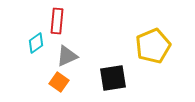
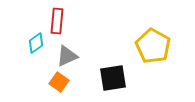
yellow pentagon: rotated 20 degrees counterclockwise
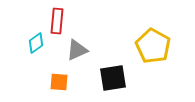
gray triangle: moved 10 px right, 6 px up
orange square: rotated 30 degrees counterclockwise
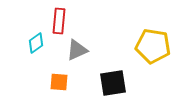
red rectangle: moved 2 px right
yellow pentagon: rotated 20 degrees counterclockwise
black square: moved 5 px down
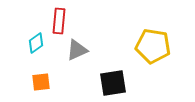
orange square: moved 18 px left; rotated 12 degrees counterclockwise
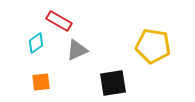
red rectangle: rotated 65 degrees counterclockwise
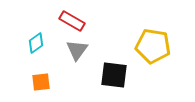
red rectangle: moved 13 px right
gray triangle: rotated 30 degrees counterclockwise
black square: moved 1 px right, 8 px up; rotated 16 degrees clockwise
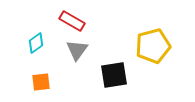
yellow pentagon: rotated 24 degrees counterclockwise
black square: rotated 16 degrees counterclockwise
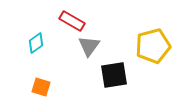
gray triangle: moved 12 px right, 4 px up
orange square: moved 5 px down; rotated 24 degrees clockwise
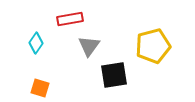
red rectangle: moved 2 px left, 2 px up; rotated 40 degrees counterclockwise
cyan diamond: rotated 20 degrees counterclockwise
orange square: moved 1 px left, 1 px down
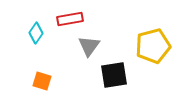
cyan diamond: moved 10 px up
orange square: moved 2 px right, 7 px up
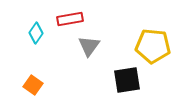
yellow pentagon: rotated 20 degrees clockwise
black square: moved 13 px right, 5 px down
orange square: moved 9 px left, 4 px down; rotated 18 degrees clockwise
